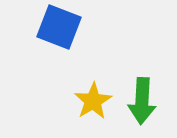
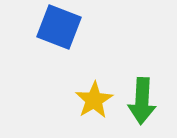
yellow star: moved 1 px right, 1 px up
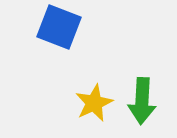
yellow star: moved 3 px down; rotated 6 degrees clockwise
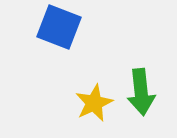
green arrow: moved 1 px left, 9 px up; rotated 9 degrees counterclockwise
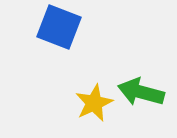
green arrow: rotated 111 degrees clockwise
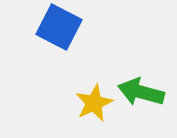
blue square: rotated 6 degrees clockwise
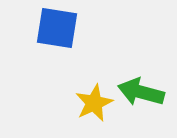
blue square: moved 2 px left, 1 px down; rotated 18 degrees counterclockwise
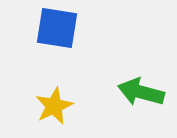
yellow star: moved 40 px left, 3 px down
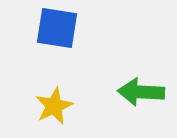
green arrow: rotated 12 degrees counterclockwise
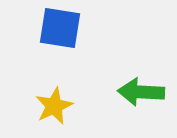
blue square: moved 3 px right
